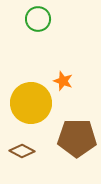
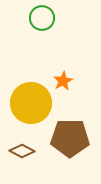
green circle: moved 4 px right, 1 px up
orange star: rotated 24 degrees clockwise
brown pentagon: moved 7 px left
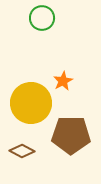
brown pentagon: moved 1 px right, 3 px up
